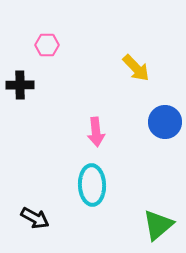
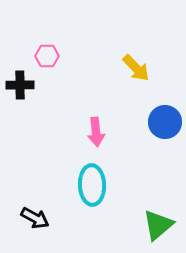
pink hexagon: moved 11 px down
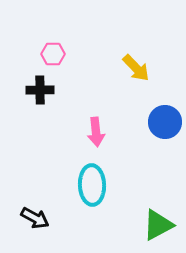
pink hexagon: moved 6 px right, 2 px up
black cross: moved 20 px right, 5 px down
green triangle: rotated 12 degrees clockwise
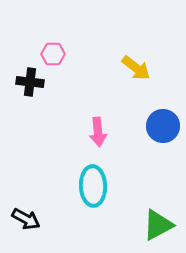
yellow arrow: rotated 8 degrees counterclockwise
black cross: moved 10 px left, 8 px up; rotated 8 degrees clockwise
blue circle: moved 2 px left, 4 px down
pink arrow: moved 2 px right
cyan ellipse: moved 1 px right, 1 px down
black arrow: moved 9 px left, 1 px down
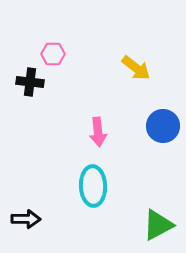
black arrow: rotated 28 degrees counterclockwise
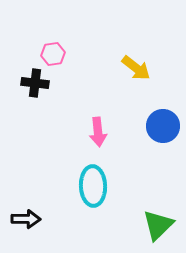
pink hexagon: rotated 10 degrees counterclockwise
black cross: moved 5 px right, 1 px down
green triangle: rotated 16 degrees counterclockwise
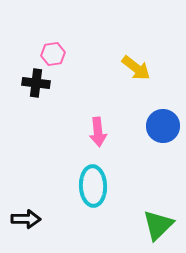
black cross: moved 1 px right
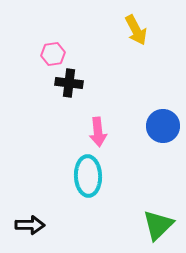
yellow arrow: moved 38 px up; rotated 24 degrees clockwise
black cross: moved 33 px right
cyan ellipse: moved 5 px left, 10 px up
black arrow: moved 4 px right, 6 px down
